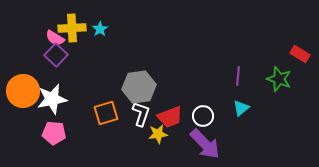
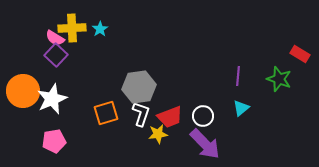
white star: rotated 12 degrees counterclockwise
pink pentagon: moved 8 px down; rotated 15 degrees counterclockwise
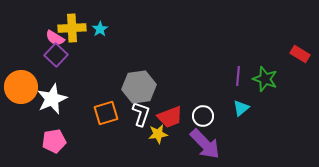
green star: moved 14 px left
orange circle: moved 2 px left, 4 px up
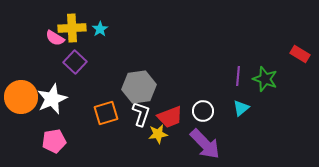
purple square: moved 19 px right, 7 px down
orange circle: moved 10 px down
white circle: moved 5 px up
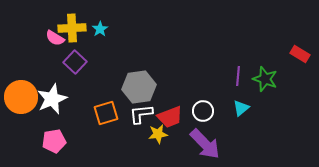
white L-shape: rotated 115 degrees counterclockwise
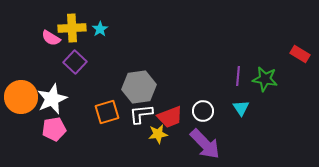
pink semicircle: moved 4 px left
green star: rotated 10 degrees counterclockwise
cyan triangle: rotated 24 degrees counterclockwise
orange square: moved 1 px right, 1 px up
pink pentagon: moved 12 px up
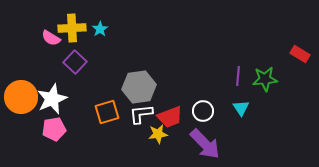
green star: rotated 15 degrees counterclockwise
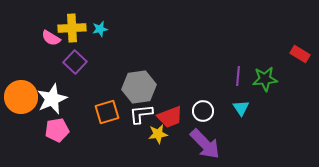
cyan star: rotated 21 degrees clockwise
pink pentagon: moved 3 px right, 1 px down
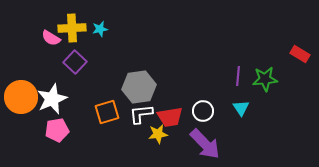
red trapezoid: rotated 12 degrees clockwise
